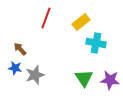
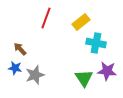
purple star: moved 3 px left, 9 px up
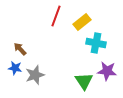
red line: moved 10 px right, 2 px up
yellow rectangle: moved 1 px right
green triangle: moved 3 px down
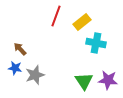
purple star: moved 1 px right, 9 px down
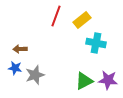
yellow rectangle: moved 2 px up
brown arrow: rotated 48 degrees counterclockwise
green triangle: rotated 36 degrees clockwise
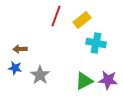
gray star: moved 5 px right; rotated 18 degrees counterclockwise
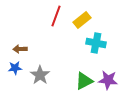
blue star: rotated 16 degrees counterclockwise
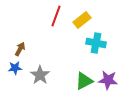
brown arrow: rotated 120 degrees clockwise
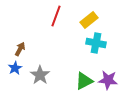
yellow rectangle: moved 7 px right
blue star: rotated 24 degrees counterclockwise
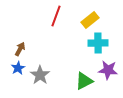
yellow rectangle: moved 1 px right
cyan cross: moved 2 px right; rotated 12 degrees counterclockwise
blue star: moved 3 px right
purple star: moved 10 px up
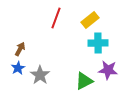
red line: moved 2 px down
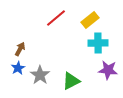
red line: rotated 30 degrees clockwise
green triangle: moved 13 px left
